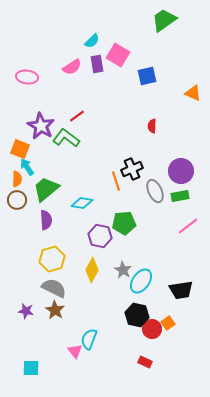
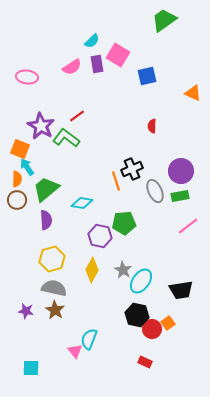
gray semicircle at (54, 288): rotated 15 degrees counterclockwise
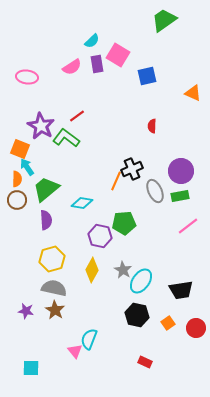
orange line at (116, 181): rotated 42 degrees clockwise
red circle at (152, 329): moved 44 px right, 1 px up
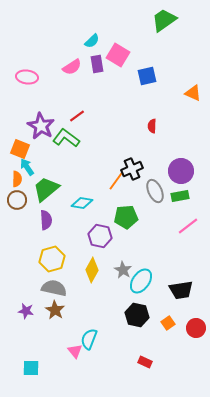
orange line at (116, 181): rotated 12 degrees clockwise
green pentagon at (124, 223): moved 2 px right, 6 px up
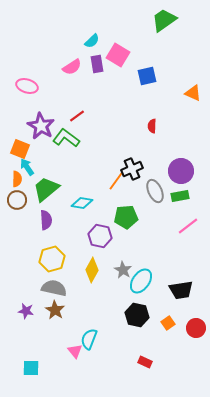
pink ellipse at (27, 77): moved 9 px down; rotated 10 degrees clockwise
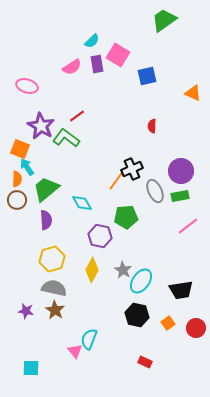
cyan diamond at (82, 203): rotated 50 degrees clockwise
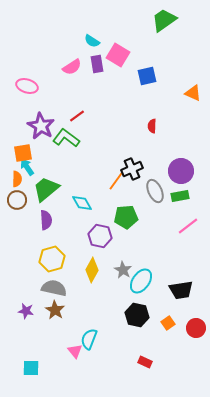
cyan semicircle at (92, 41): rotated 77 degrees clockwise
orange square at (20, 149): moved 3 px right, 4 px down; rotated 30 degrees counterclockwise
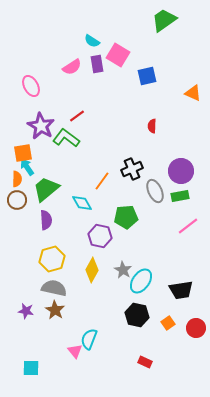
pink ellipse at (27, 86): moved 4 px right; rotated 45 degrees clockwise
orange line at (116, 181): moved 14 px left
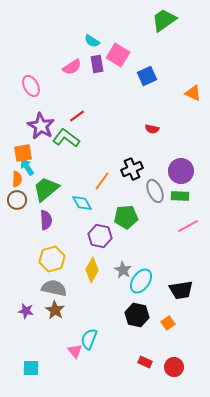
blue square at (147, 76): rotated 12 degrees counterclockwise
red semicircle at (152, 126): moved 3 px down; rotated 80 degrees counterclockwise
green rectangle at (180, 196): rotated 12 degrees clockwise
pink line at (188, 226): rotated 10 degrees clockwise
red circle at (196, 328): moved 22 px left, 39 px down
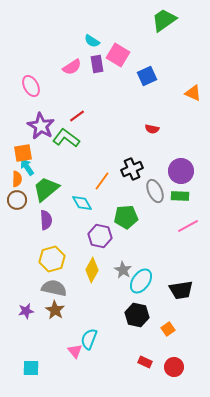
purple star at (26, 311): rotated 21 degrees counterclockwise
orange square at (168, 323): moved 6 px down
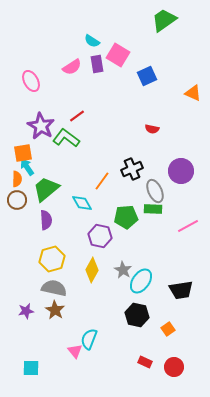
pink ellipse at (31, 86): moved 5 px up
green rectangle at (180, 196): moved 27 px left, 13 px down
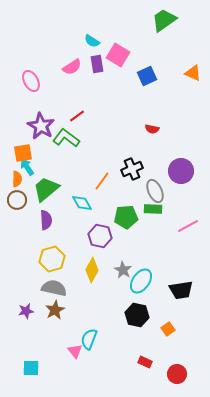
orange triangle at (193, 93): moved 20 px up
brown star at (55, 310): rotated 12 degrees clockwise
red circle at (174, 367): moved 3 px right, 7 px down
